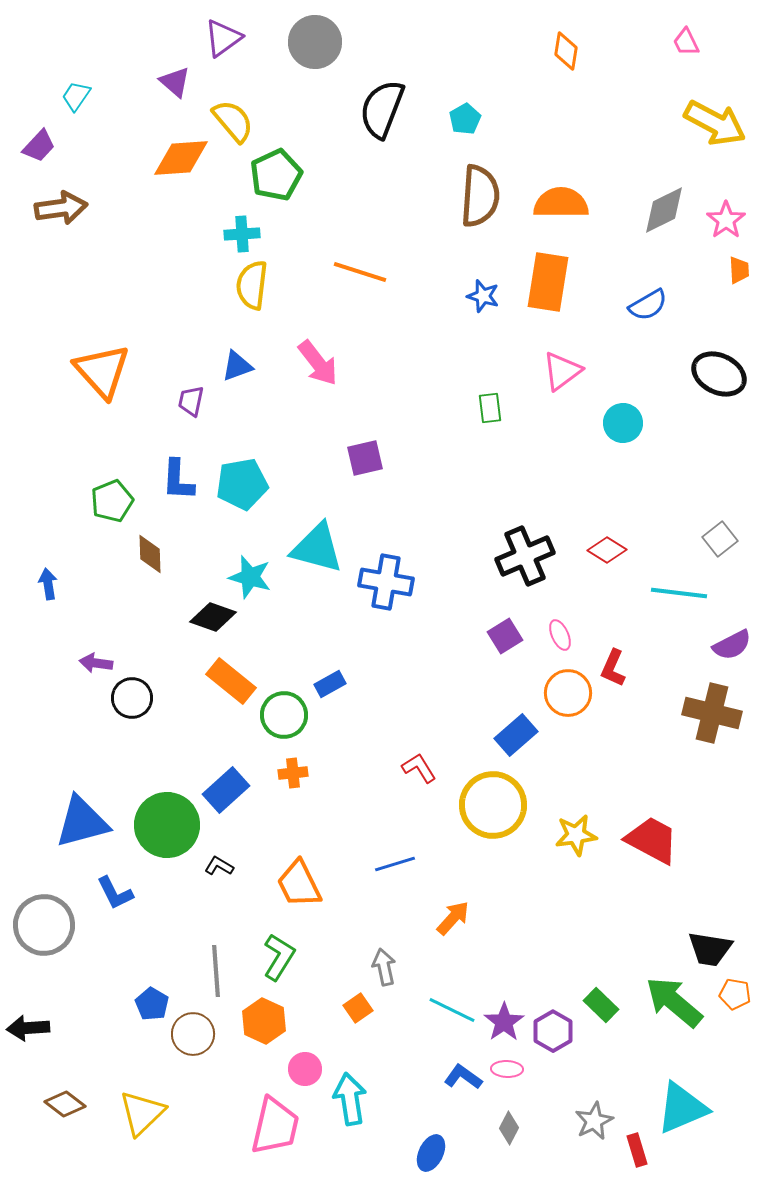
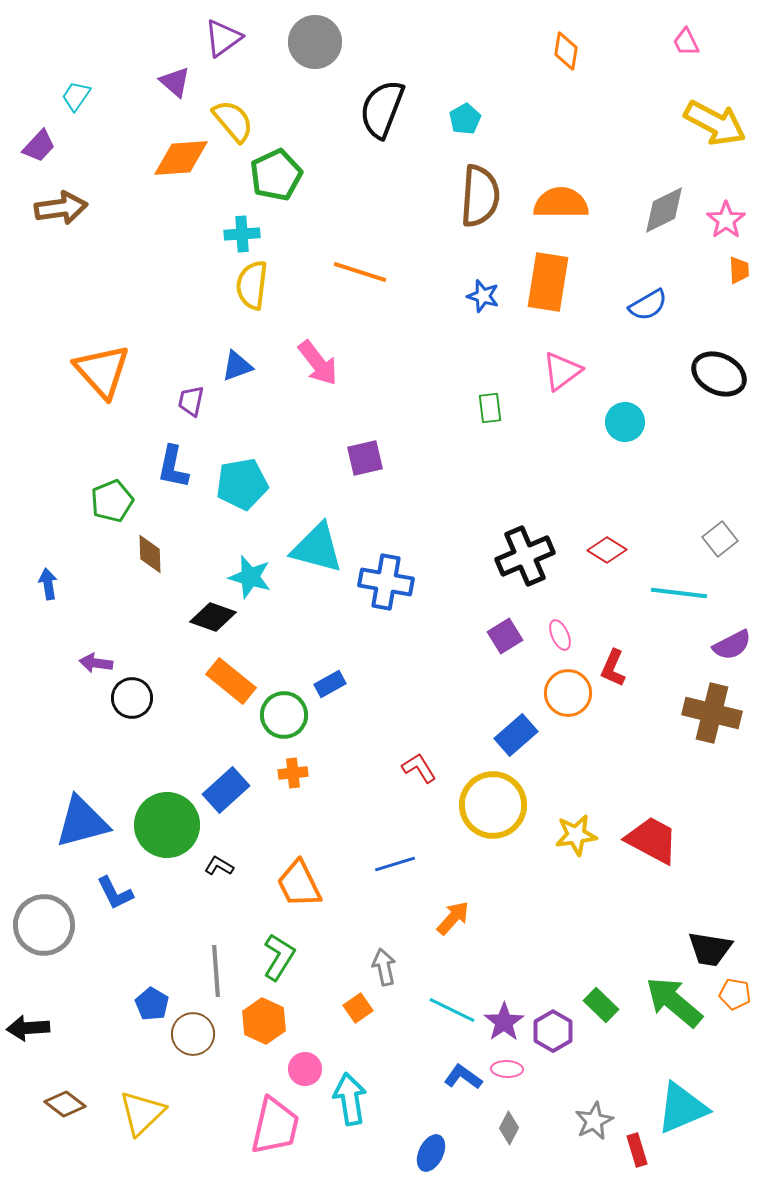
cyan circle at (623, 423): moved 2 px right, 1 px up
blue L-shape at (178, 480): moved 5 px left, 13 px up; rotated 9 degrees clockwise
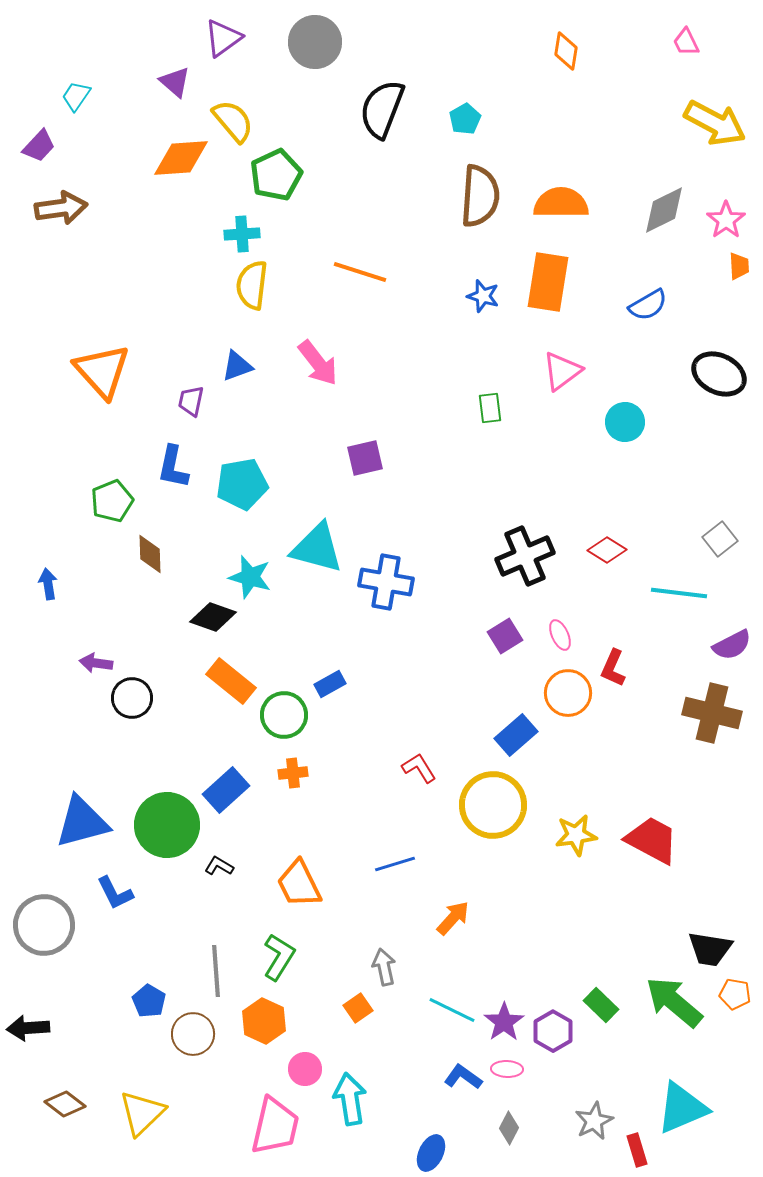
orange trapezoid at (739, 270): moved 4 px up
blue pentagon at (152, 1004): moved 3 px left, 3 px up
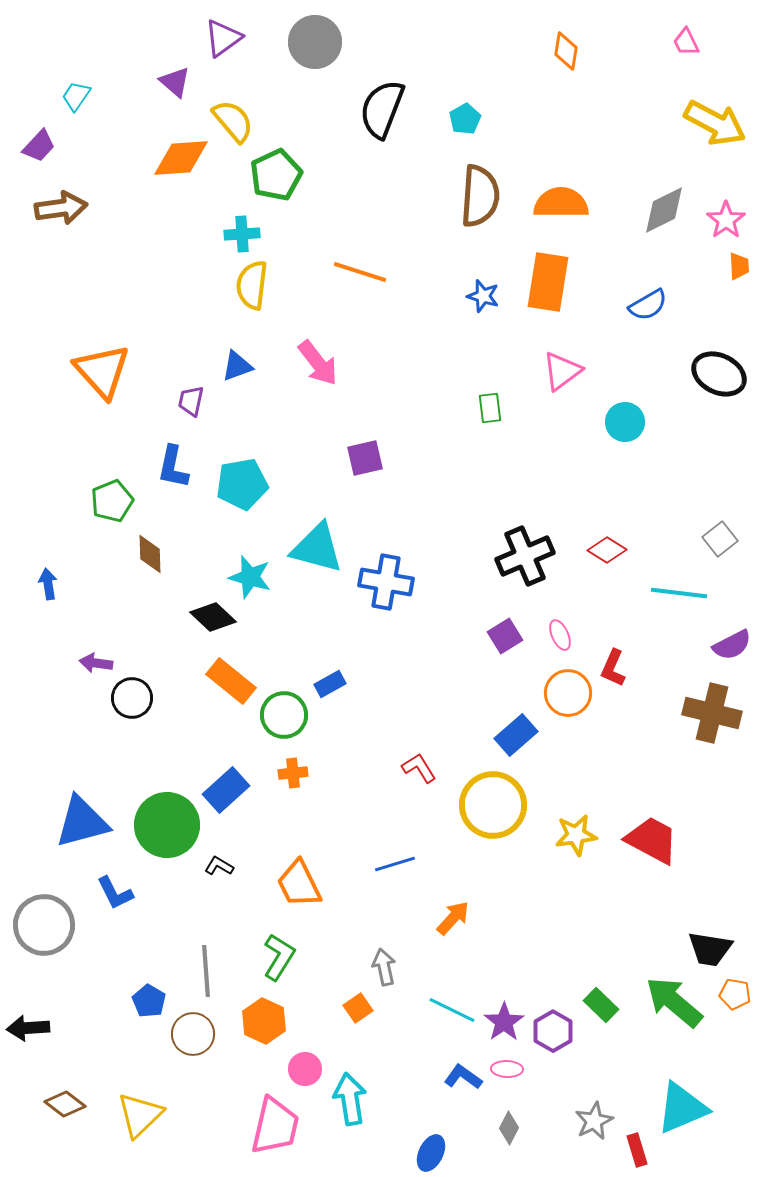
black diamond at (213, 617): rotated 24 degrees clockwise
gray line at (216, 971): moved 10 px left
yellow triangle at (142, 1113): moved 2 px left, 2 px down
